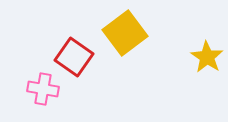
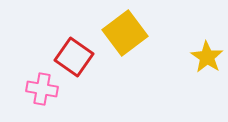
pink cross: moved 1 px left
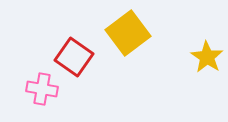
yellow square: moved 3 px right
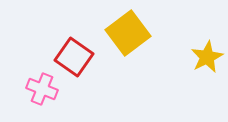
yellow star: rotated 12 degrees clockwise
pink cross: rotated 12 degrees clockwise
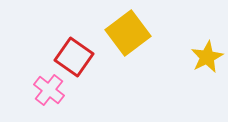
pink cross: moved 7 px right, 1 px down; rotated 16 degrees clockwise
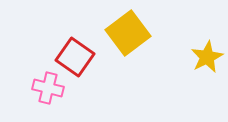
red square: moved 1 px right
pink cross: moved 1 px left, 2 px up; rotated 24 degrees counterclockwise
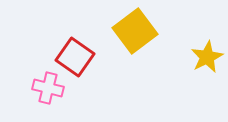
yellow square: moved 7 px right, 2 px up
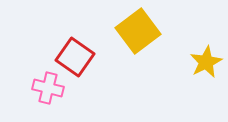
yellow square: moved 3 px right
yellow star: moved 1 px left, 5 px down
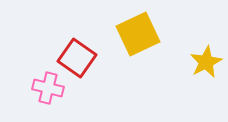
yellow square: moved 3 px down; rotated 12 degrees clockwise
red square: moved 2 px right, 1 px down
